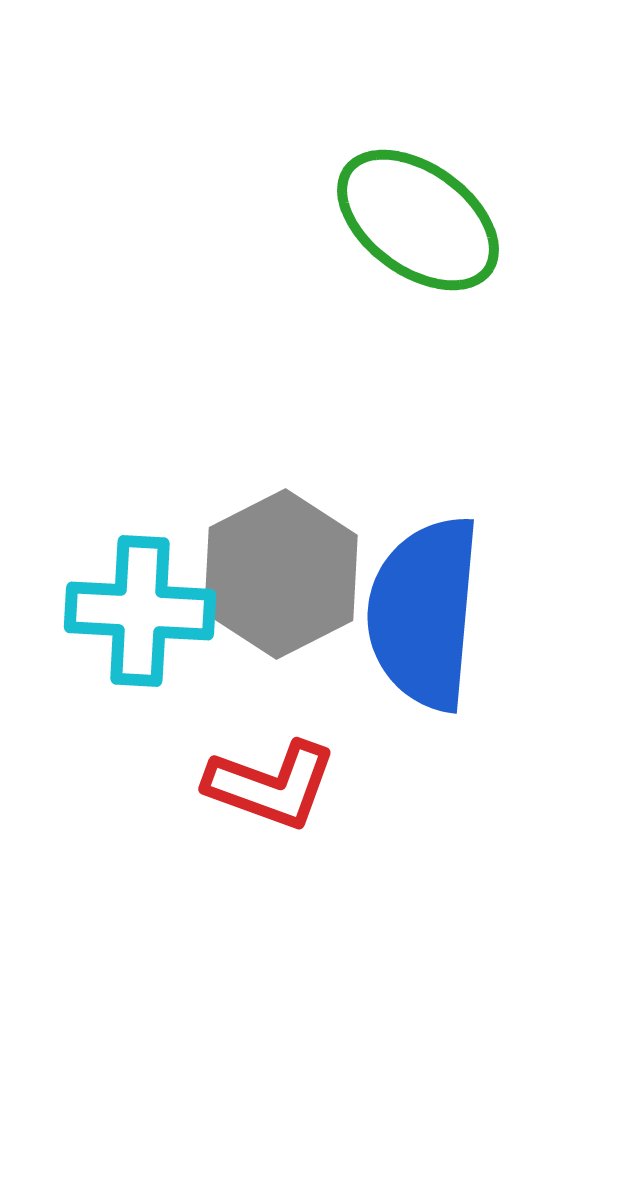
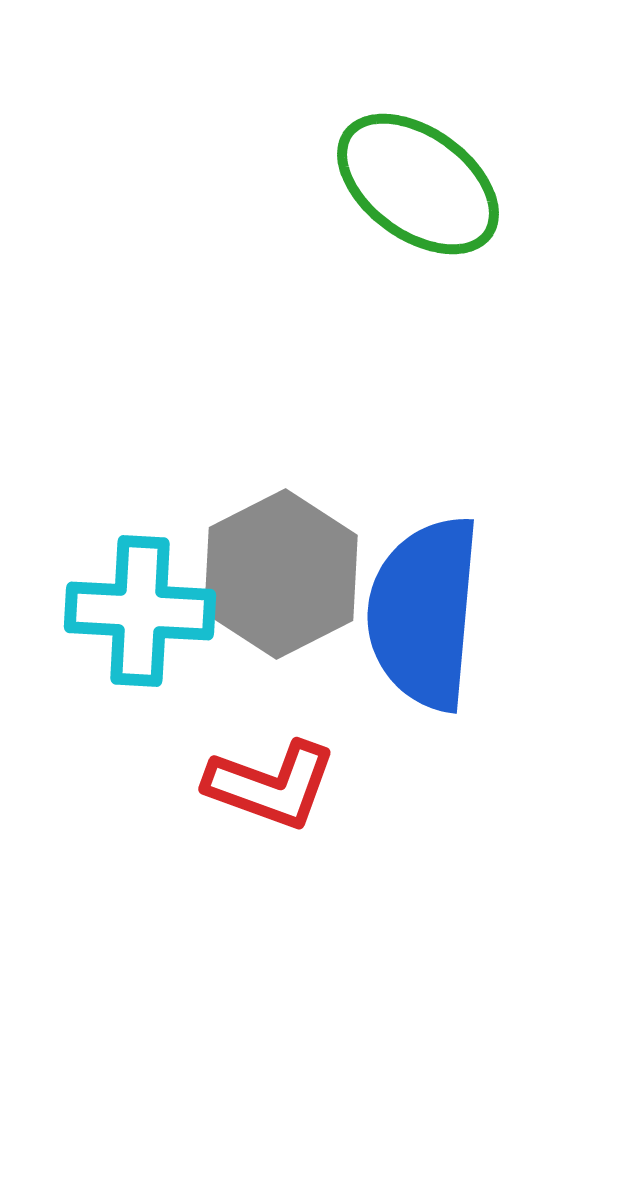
green ellipse: moved 36 px up
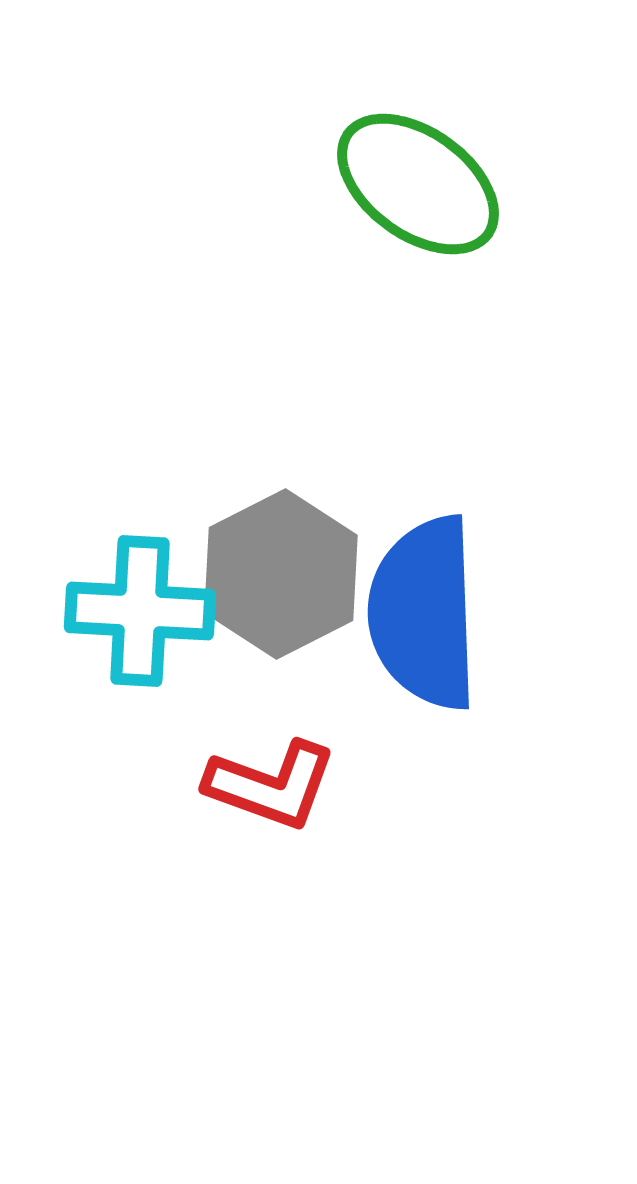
blue semicircle: rotated 7 degrees counterclockwise
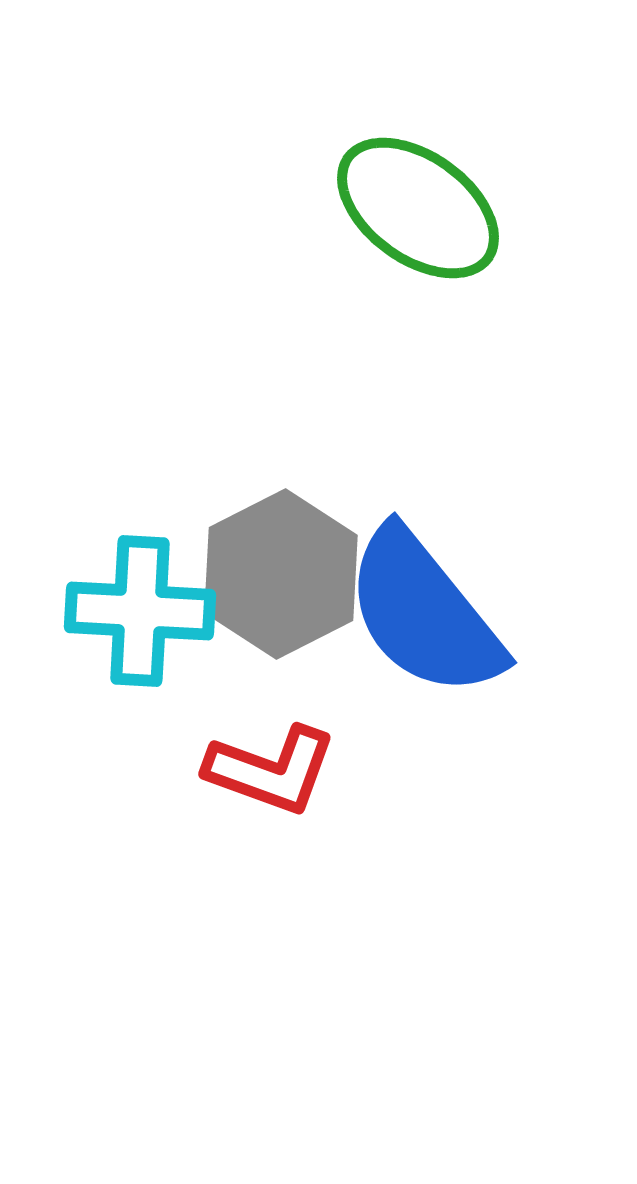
green ellipse: moved 24 px down
blue semicircle: rotated 37 degrees counterclockwise
red L-shape: moved 15 px up
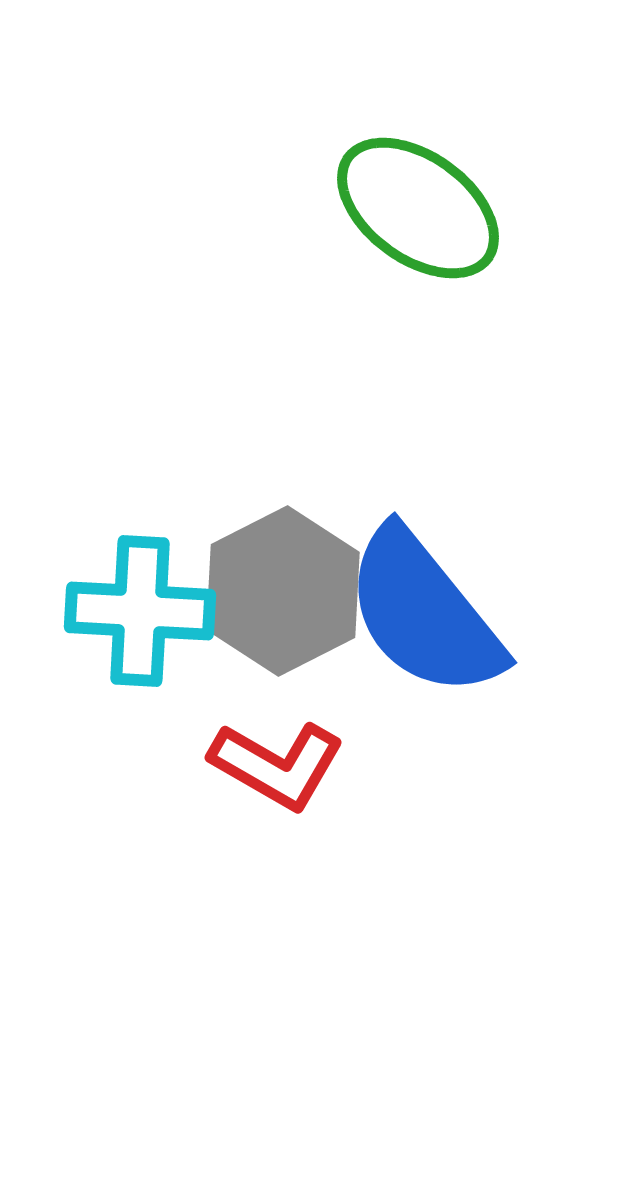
gray hexagon: moved 2 px right, 17 px down
red L-shape: moved 6 px right, 5 px up; rotated 10 degrees clockwise
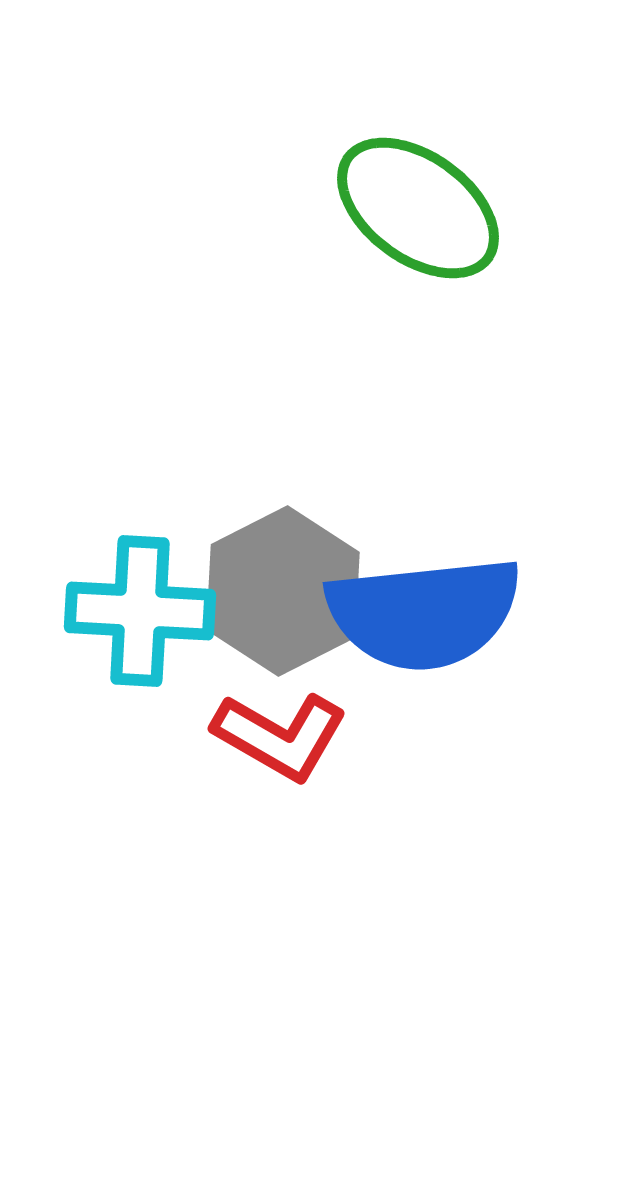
blue semicircle: rotated 57 degrees counterclockwise
red L-shape: moved 3 px right, 29 px up
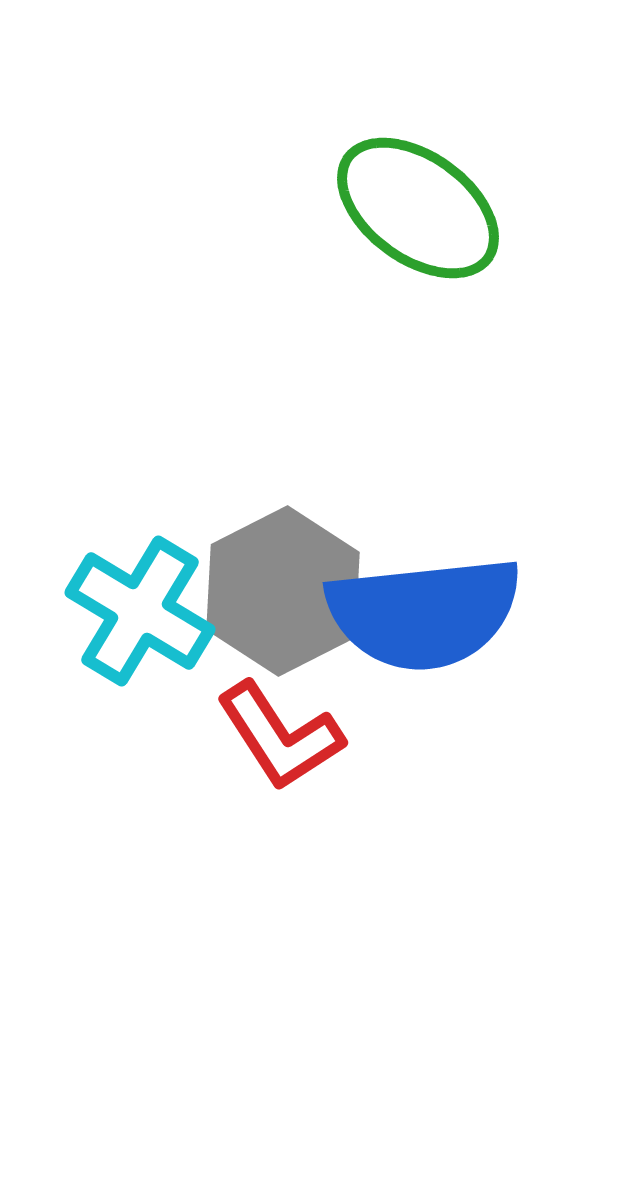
cyan cross: rotated 28 degrees clockwise
red L-shape: rotated 27 degrees clockwise
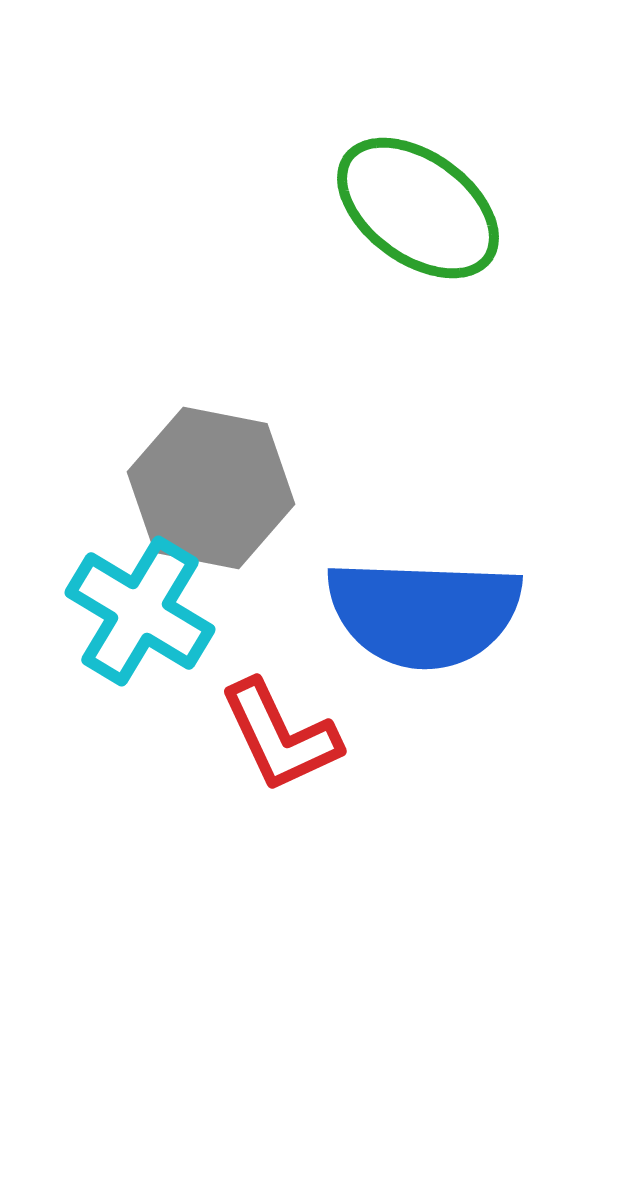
gray hexagon: moved 72 px left, 103 px up; rotated 22 degrees counterclockwise
blue semicircle: rotated 8 degrees clockwise
red L-shape: rotated 8 degrees clockwise
